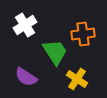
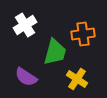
green trapezoid: rotated 48 degrees clockwise
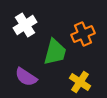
orange cross: rotated 15 degrees counterclockwise
yellow cross: moved 3 px right, 3 px down
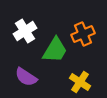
white cross: moved 6 px down
green trapezoid: moved 2 px up; rotated 16 degrees clockwise
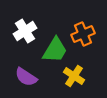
yellow cross: moved 6 px left, 6 px up
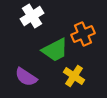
white cross: moved 7 px right, 15 px up
green trapezoid: rotated 32 degrees clockwise
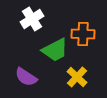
white cross: moved 3 px down
orange cross: rotated 25 degrees clockwise
yellow cross: moved 3 px right, 1 px down; rotated 10 degrees clockwise
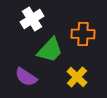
green trapezoid: moved 5 px left; rotated 20 degrees counterclockwise
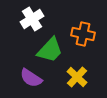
orange cross: rotated 10 degrees clockwise
purple semicircle: moved 5 px right, 1 px down
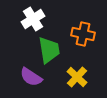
white cross: moved 1 px right
green trapezoid: moved 1 px left; rotated 52 degrees counterclockwise
purple semicircle: moved 1 px up
